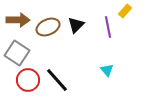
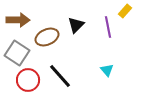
brown ellipse: moved 1 px left, 10 px down
black line: moved 3 px right, 4 px up
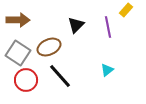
yellow rectangle: moved 1 px right, 1 px up
brown ellipse: moved 2 px right, 10 px down
gray square: moved 1 px right
cyan triangle: rotated 32 degrees clockwise
red circle: moved 2 px left
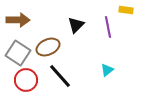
yellow rectangle: rotated 56 degrees clockwise
brown ellipse: moved 1 px left
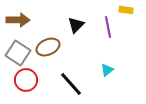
black line: moved 11 px right, 8 px down
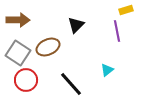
yellow rectangle: rotated 24 degrees counterclockwise
purple line: moved 9 px right, 4 px down
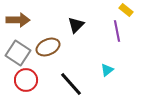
yellow rectangle: rotated 56 degrees clockwise
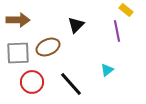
gray square: rotated 35 degrees counterclockwise
red circle: moved 6 px right, 2 px down
